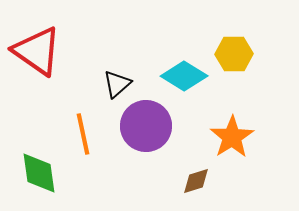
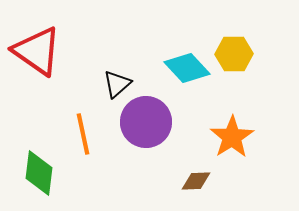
cyan diamond: moved 3 px right, 8 px up; rotated 15 degrees clockwise
purple circle: moved 4 px up
green diamond: rotated 15 degrees clockwise
brown diamond: rotated 16 degrees clockwise
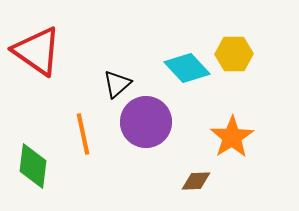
green diamond: moved 6 px left, 7 px up
